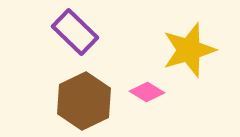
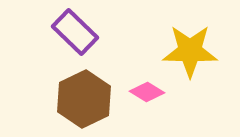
yellow star: moved 1 px right, 1 px down; rotated 18 degrees clockwise
brown hexagon: moved 2 px up
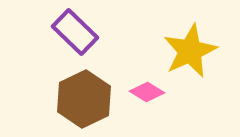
yellow star: rotated 26 degrees counterclockwise
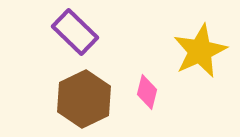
yellow star: moved 10 px right
pink diamond: rotated 72 degrees clockwise
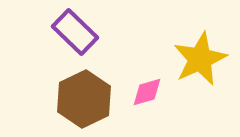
yellow star: moved 8 px down
pink diamond: rotated 60 degrees clockwise
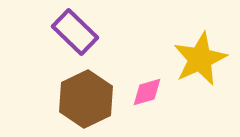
brown hexagon: moved 2 px right
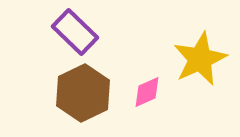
pink diamond: rotated 8 degrees counterclockwise
brown hexagon: moved 3 px left, 6 px up
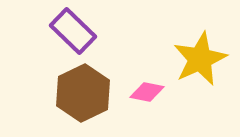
purple rectangle: moved 2 px left, 1 px up
pink diamond: rotated 36 degrees clockwise
